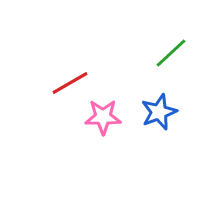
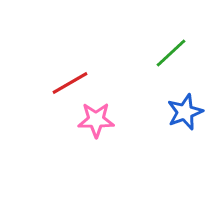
blue star: moved 26 px right
pink star: moved 7 px left, 3 px down
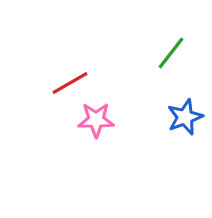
green line: rotated 9 degrees counterclockwise
blue star: moved 5 px down
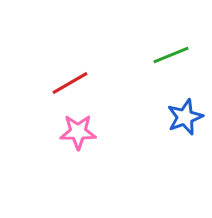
green line: moved 2 px down; rotated 30 degrees clockwise
pink star: moved 18 px left, 12 px down
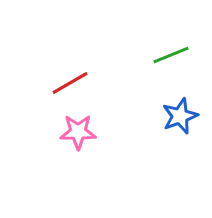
blue star: moved 5 px left, 1 px up
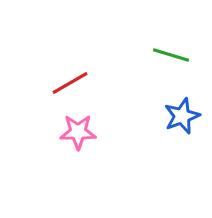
green line: rotated 39 degrees clockwise
blue star: moved 2 px right
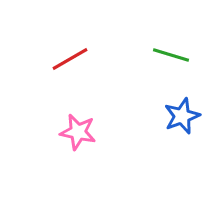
red line: moved 24 px up
pink star: rotated 12 degrees clockwise
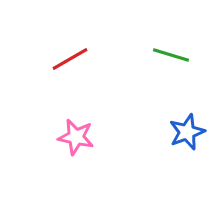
blue star: moved 5 px right, 16 px down
pink star: moved 2 px left, 5 px down
